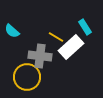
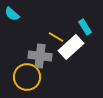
cyan semicircle: moved 17 px up
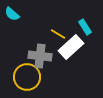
yellow line: moved 2 px right, 3 px up
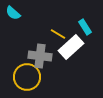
cyan semicircle: moved 1 px right, 1 px up
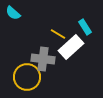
gray cross: moved 3 px right, 3 px down
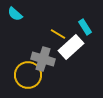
cyan semicircle: moved 2 px right, 1 px down
gray cross: rotated 10 degrees clockwise
yellow circle: moved 1 px right, 2 px up
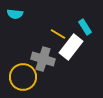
cyan semicircle: rotated 35 degrees counterclockwise
white rectangle: rotated 10 degrees counterclockwise
yellow circle: moved 5 px left, 2 px down
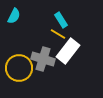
cyan semicircle: moved 1 px left, 2 px down; rotated 70 degrees counterclockwise
cyan rectangle: moved 24 px left, 7 px up
white rectangle: moved 3 px left, 4 px down
yellow circle: moved 4 px left, 9 px up
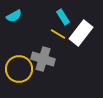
cyan semicircle: rotated 35 degrees clockwise
cyan rectangle: moved 2 px right, 3 px up
white rectangle: moved 13 px right, 18 px up
yellow circle: moved 1 px down
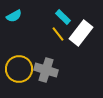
cyan rectangle: rotated 14 degrees counterclockwise
yellow line: rotated 21 degrees clockwise
gray cross: moved 3 px right, 11 px down
